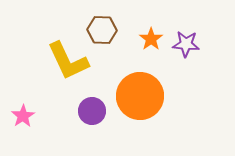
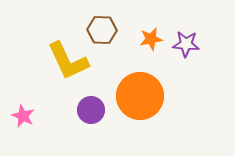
orange star: rotated 25 degrees clockwise
purple circle: moved 1 px left, 1 px up
pink star: rotated 15 degrees counterclockwise
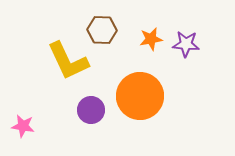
pink star: moved 10 px down; rotated 15 degrees counterclockwise
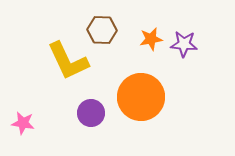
purple star: moved 2 px left
orange circle: moved 1 px right, 1 px down
purple circle: moved 3 px down
pink star: moved 3 px up
